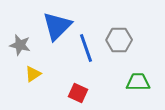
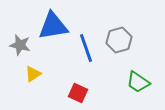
blue triangle: moved 4 px left; rotated 36 degrees clockwise
gray hexagon: rotated 15 degrees counterclockwise
green trapezoid: rotated 145 degrees counterclockwise
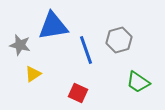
blue line: moved 2 px down
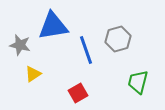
gray hexagon: moved 1 px left, 1 px up
green trapezoid: rotated 70 degrees clockwise
red square: rotated 36 degrees clockwise
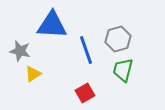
blue triangle: moved 1 px left, 1 px up; rotated 12 degrees clockwise
gray star: moved 6 px down
green trapezoid: moved 15 px left, 12 px up
red square: moved 7 px right
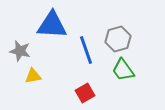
green trapezoid: rotated 50 degrees counterclockwise
yellow triangle: moved 2 px down; rotated 24 degrees clockwise
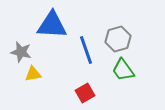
gray star: moved 1 px right, 1 px down
yellow triangle: moved 2 px up
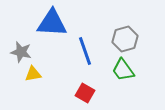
blue triangle: moved 2 px up
gray hexagon: moved 7 px right
blue line: moved 1 px left, 1 px down
red square: rotated 30 degrees counterclockwise
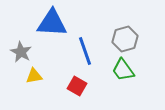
gray star: rotated 15 degrees clockwise
yellow triangle: moved 1 px right, 2 px down
red square: moved 8 px left, 7 px up
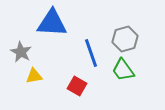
blue line: moved 6 px right, 2 px down
